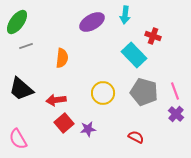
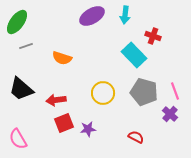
purple ellipse: moved 6 px up
orange semicircle: rotated 102 degrees clockwise
purple cross: moved 6 px left
red square: rotated 18 degrees clockwise
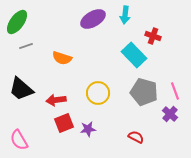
purple ellipse: moved 1 px right, 3 px down
yellow circle: moved 5 px left
pink semicircle: moved 1 px right, 1 px down
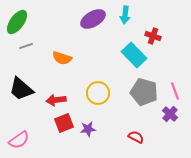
pink semicircle: rotated 95 degrees counterclockwise
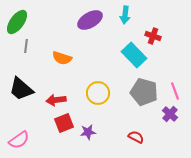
purple ellipse: moved 3 px left, 1 px down
gray line: rotated 64 degrees counterclockwise
purple star: moved 3 px down
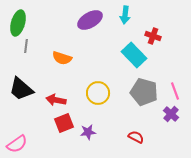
green ellipse: moved 1 px right, 1 px down; rotated 20 degrees counterclockwise
red arrow: rotated 18 degrees clockwise
purple cross: moved 1 px right
pink semicircle: moved 2 px left, 4 px down
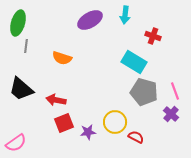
cyan rectangle: moved 7 px down; rotated 15 degrees counterclockwise
yellow circle: moved 17 px right, 29 px down
pink semicircle: moved 1 px left, 1 px up
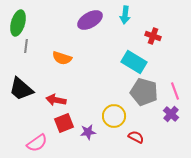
yellow circle: moved 1 px left, 6 px up
pink semicircle: moved 21 px right
